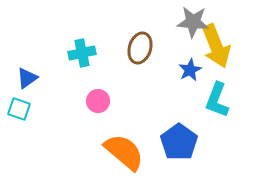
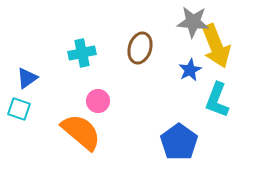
orange semicircle: moved 43 px left, 20 px up
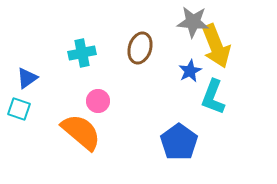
blue star: moved 1 px down
cyan L-shape: moved 4 px left, 3 px up
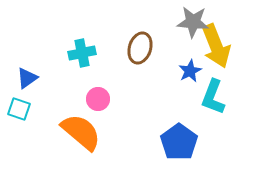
pink circle: moved 2 px up
